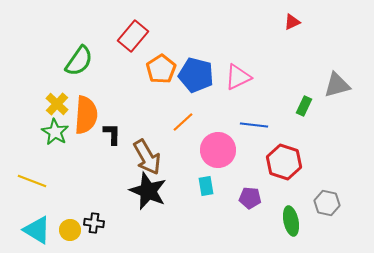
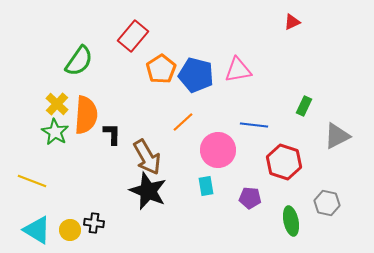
pink triangle: moved 7 px up; rotated 16 degrees clockwise
gray triangle: moved 51 px down; rotated 12 degrees counterclockwise
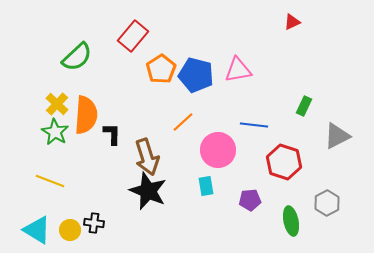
green semicircle: moved 2 px left, 4 px up; rotated 12 degrees clockwise
brown arrow: rotated 12 degrees clockwise
yellow line: moved 18 px right
purple pentagon: moved 2 px down; rotated 10 degrees counterclockwise
gray hexagon: rotated 20 degrees clockwise
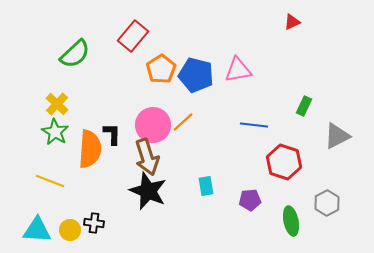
green semicircle: moved 2 px left, 3 px up
orange semicircle: moved 4 px right, 34 px down
pink circle: moved 65 px left, 25 px up
cyan triangle: rotated 28 degrees counterclockwise
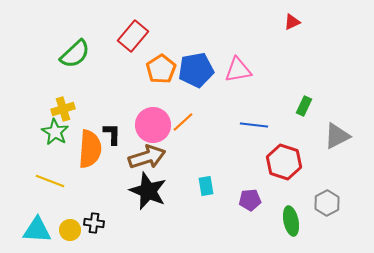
blue pentagon: moved 5 px up; rotated 24 degrees counterclockwise
yellow cross: moved 6 px right, 5 px down; rotated 30 degrees clockwise
brown arrow: rotated 90 degrees counterclockwise
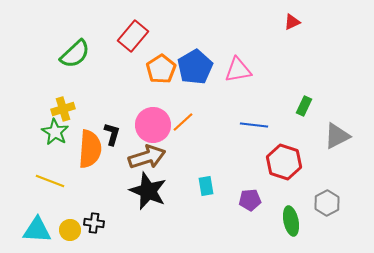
blue pentagon: moved 1 px left, 3 px up; rotated 20 degrees counterclockwise
black L-shape: rotated 15 degrees clockwise
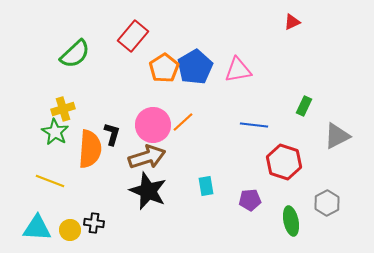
orange pentagon: moved 3 px right, 1 px up
cyan triangle: moved 2 px up
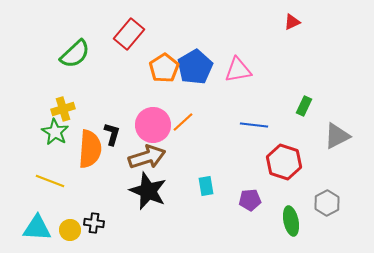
red rectangle: moved 4 px left, 2 px up
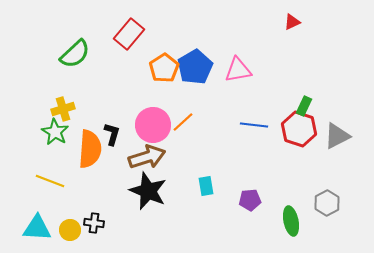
red hexagon: moved 15 px right, 33 px up
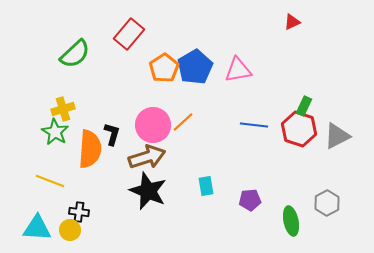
black cross: moved 15 px left, 11 px up
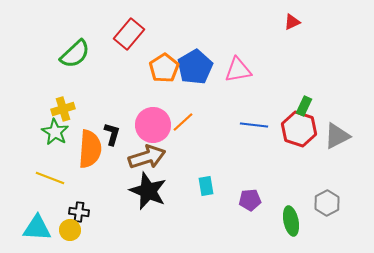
yellow line: moved 3 px up
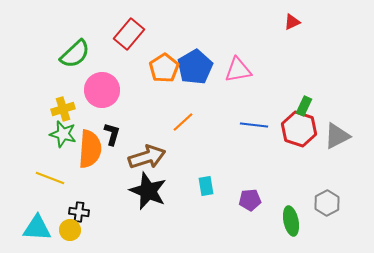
pink circle: moved 51 px left, 35 px up
green star: moved 8 px right, 2 px down; rotated 16 degrees counterclockwise
